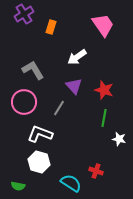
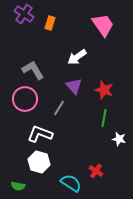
purple cross: rotated 24 degrees counterclockwise
orange rectangle: moved 1 px left, 4 px up
pink circle: moved 1 px right, 3 px up
red cross: rotated 16 degrees clockwise
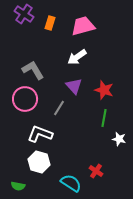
pink trapezoid: moved 20 px left, 1 px down; rotated 70 degrees counterclockwise
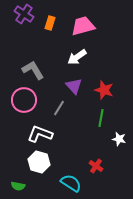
pink circle: moved 1 px left, 1 px down
green line: moved 3 px left
red cross: moved 5 px up
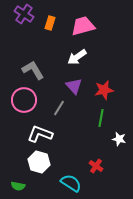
red star: rotated 30 degrees counterclockwise
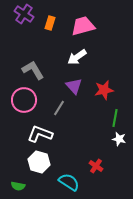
green line: moved 14 px right
cyan semicircle: moved 2 px left, 1 px up
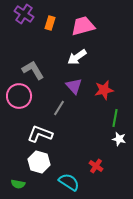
pink circle: moved 5 px left, 4 px up
green semicircle: moved 2 px up
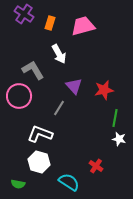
white arrow: moved 18 px left, 3 px up; rotated 84 degrees counterclockwise
